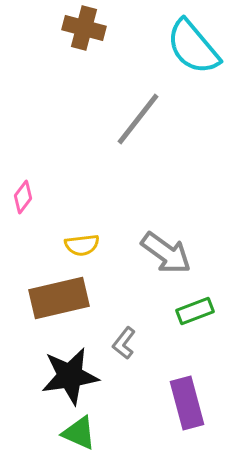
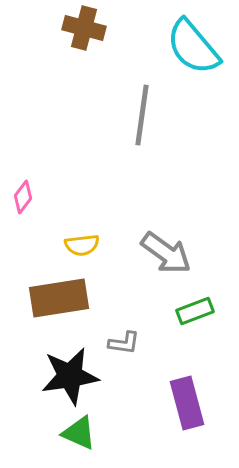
gray line: moved 4 px right, 4 px up; rotated 30 degrees counterclockwise
brown rectangle: rotated 4 degrees clockwise
gray L-shape: rotated 120 degrees counterclockwise
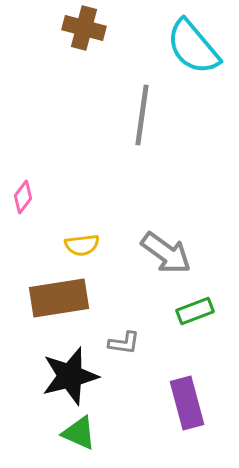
black star: rotated 6 degrees counterclockwise
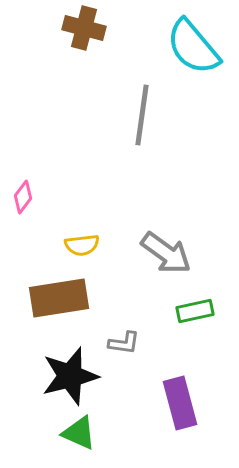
green rectangle: rotated 9 degrees clockwise
purple rectangle: moved 7 px left
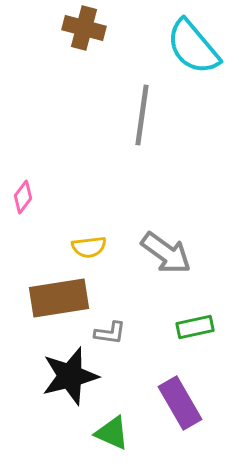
yellow semicircle: moved 7 px right, 2 px down
green rectangle: moved 16 px down
gray L-shape: moved 14 px left, 10 px up
purple rectangle: rotated 15 degrees counterclockwise
green triangle: moved 33 px right
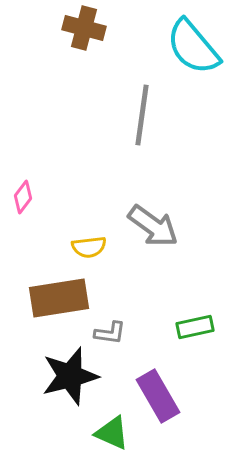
gray arrow: moved 13 px left, 27 px up
purple rectangle: moved 22 px left, 7 px up
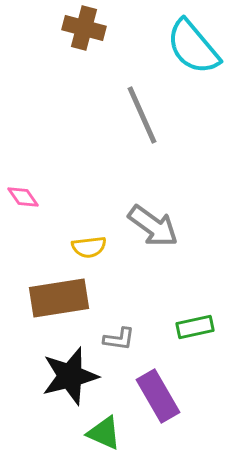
gray line: rotated 32 degrees counterclockwise
pink diamond: rotated 72 degrees counterclockwise
gray L-shape: moved 9 px right, 6 px down
green triangle: moved 8 px left
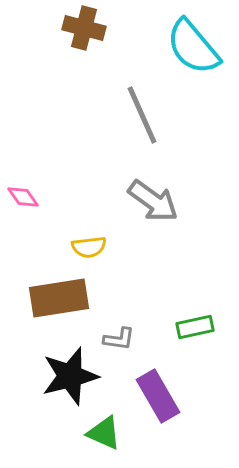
gray arrow: moved 25 px up
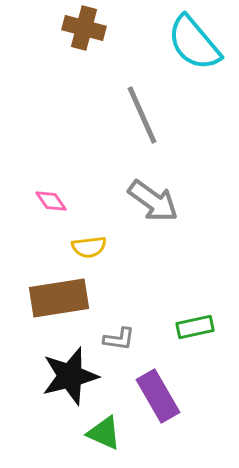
cyan semicircle: moved 1 px right, 4 px up
pink diamond: moved 28 px right, 4 px down
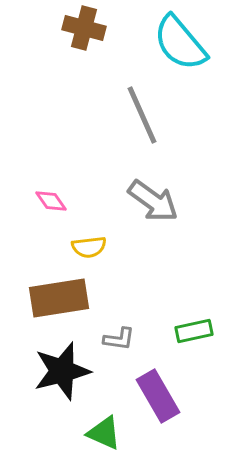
cyan semicircle: moved 14 px left
green rectangle: moved 1 px left, 4 px down
black star: moved 8 px left, 5 px up
